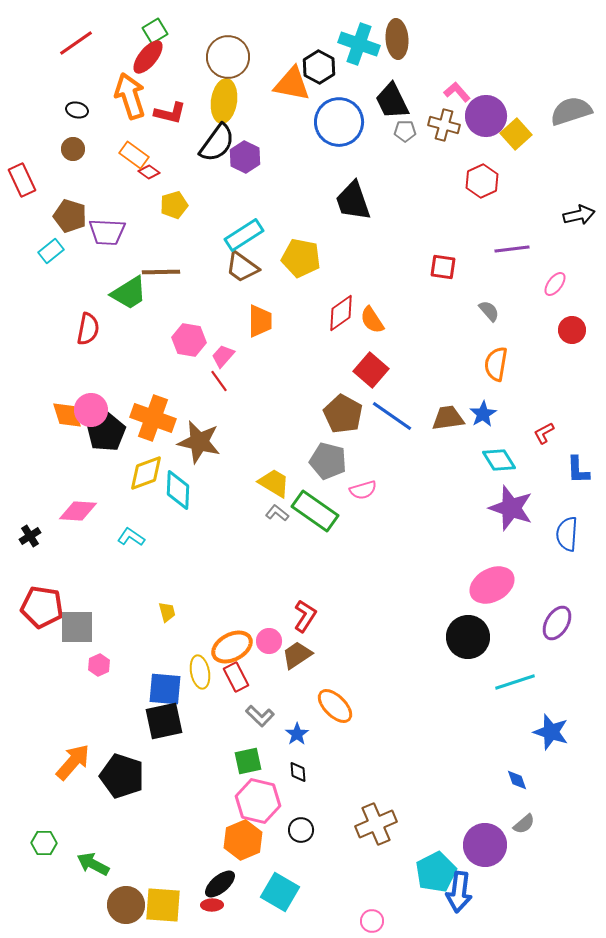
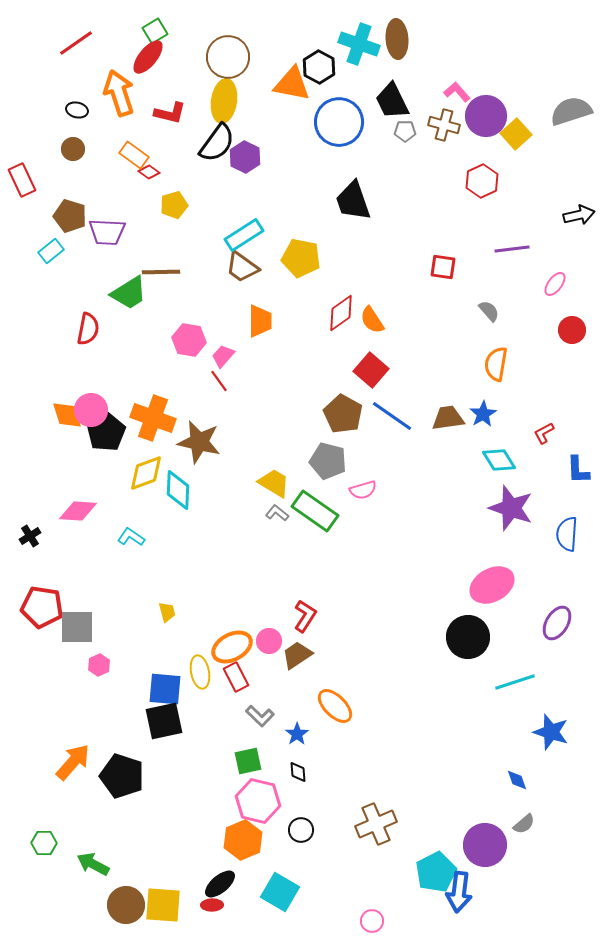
orange arrow at (130, 96): moved 11 px left, 3 px up
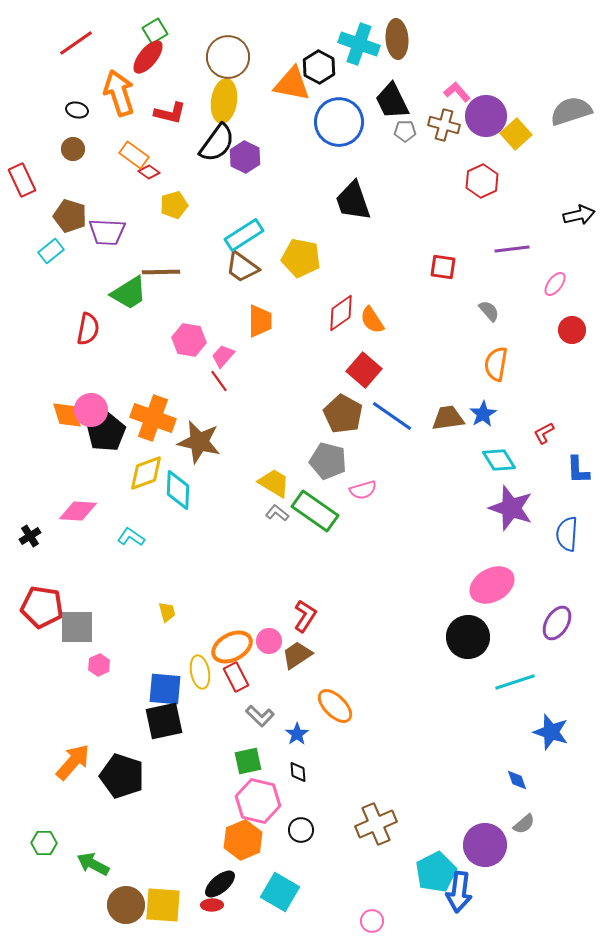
red square at (371, 370): moved 7 px left
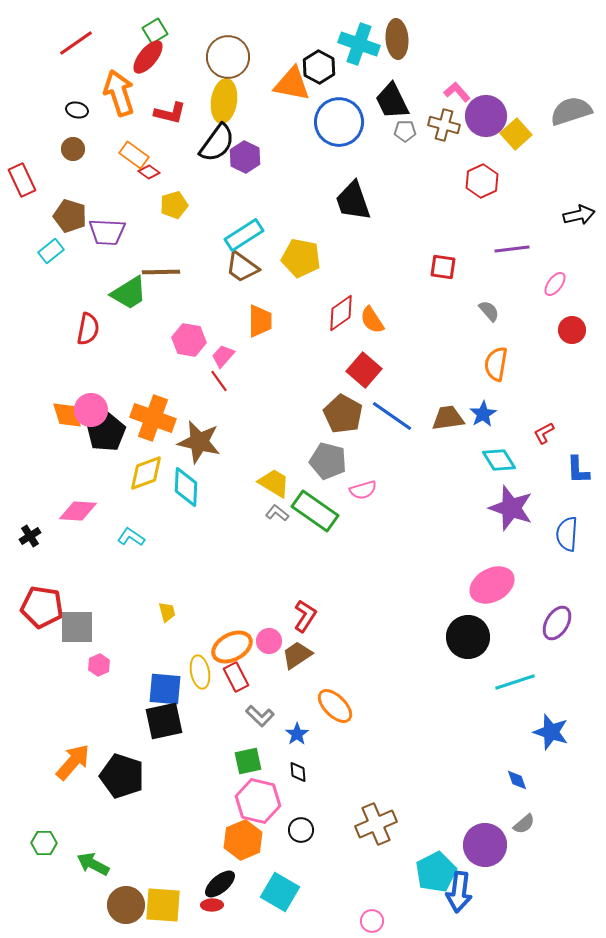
cyan diamond at (178, 490): moved 8 px right, 3 px up
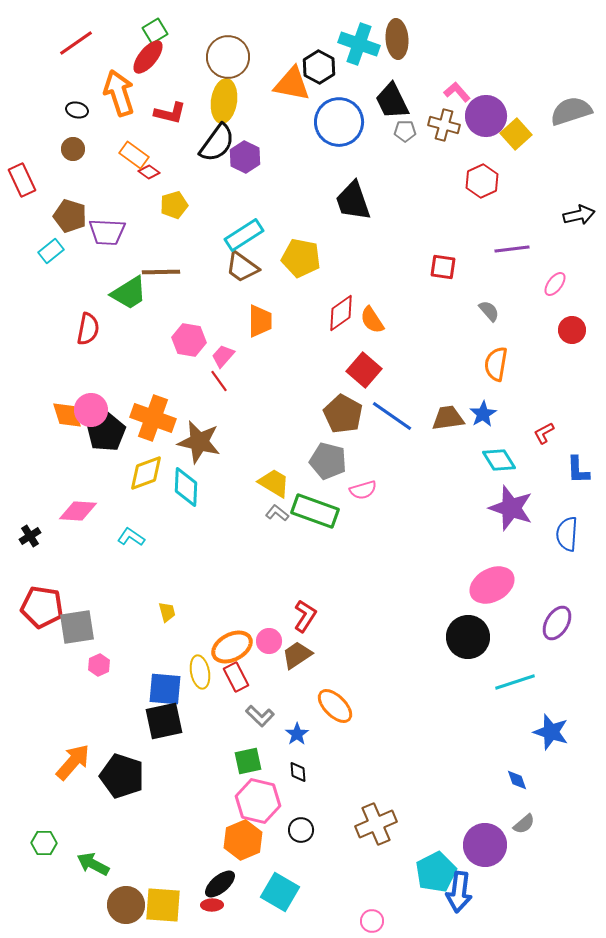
green rectangle at (315, 511): rotated 15 degrees counterclockwise
gray square at (77, 627): rotated 9 degrees counterclockwise
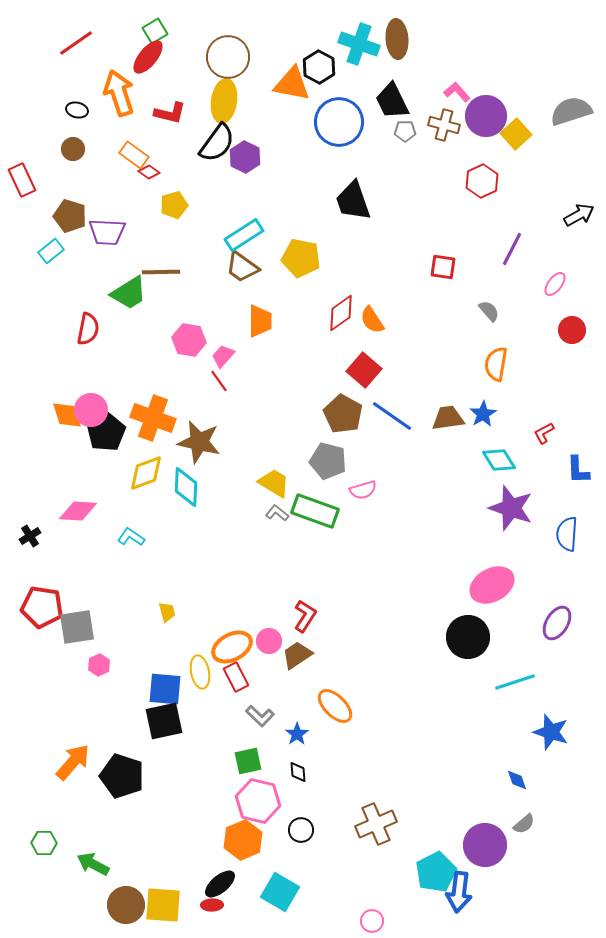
black arrow at (579, 215): rotated 16 degrees counterclockwise
purple line at (512, 249): rotated 56 degrees counterclockwise
